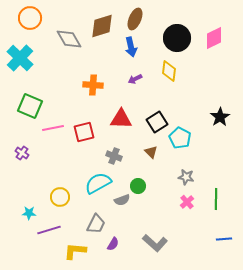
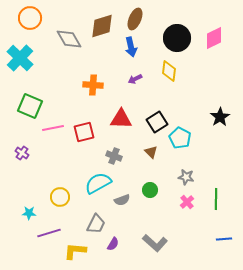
green circle: moved 12 px right, 4 px down
purple line: moved 3 px down
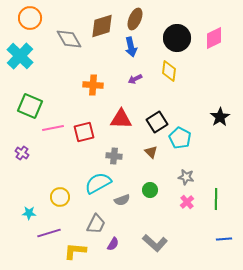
cyan cross: moved 2 px up
gray cross: rotated 14 degrees counterclockwise
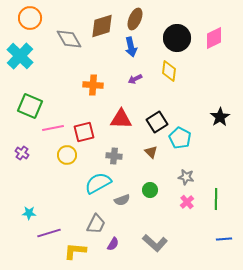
yellow circle: moved 7 px right, 42 px up
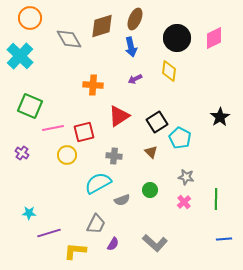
red triangle: moved 2 px left, 3 px up; rotated 35 degrees counterclockwise
pink cross: moved 3 px left
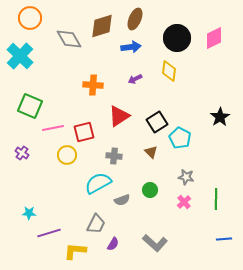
blue arrow: rotated 84 degrees counterclockwise
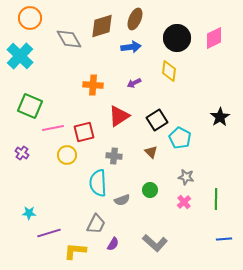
purple arrow: moved 1 px left, 4 px down
black square: moved 2 px up
cyan semicircle: rotated 64 degrees counterclockwise
